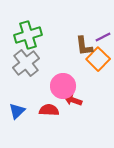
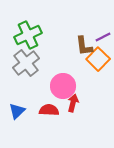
green cross: rotated 8 degrees counterclockwise
red arrow: moved 3 px down; rotated 84 degrees clockwise
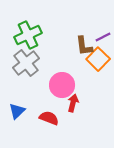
pink circle: moved 1 px left, 1 px up
red semicircle: moved 8 px down; rotated 18 degrees clockwise
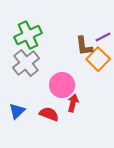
red semicircle: moved 4 px up
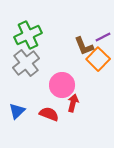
brown L-shape: rotated 15 degrees counterclockwise
